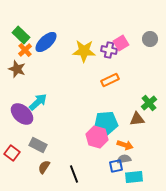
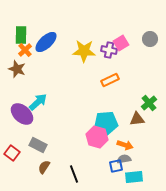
green rectangle: rotated 48 degrees clockwise
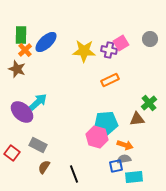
purple ellipse: moved 2 px up
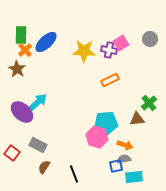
brown star: rotated 12 degrees clockwise
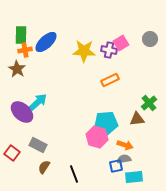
orange cross: rotated 32 degrees clockwise
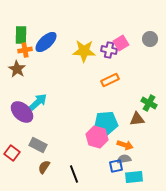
green cross: rotated 21 degrees counterclockwise
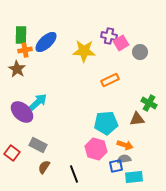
gray circle: moved 10 px left, 13 px down
purple cross: moved 14 px up
pink hexagon: moved 1 px left, 12 px down
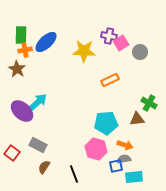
purple ellipse: moved 1 px up
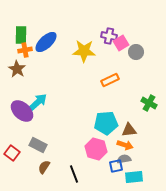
gray circle: moved 4 px left
brown triangle: moved 8 px left, 11 px down
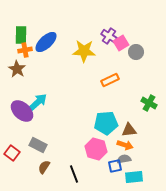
purple cross: rotated 21 degrees clockwise
blue square: moved 1 px left
